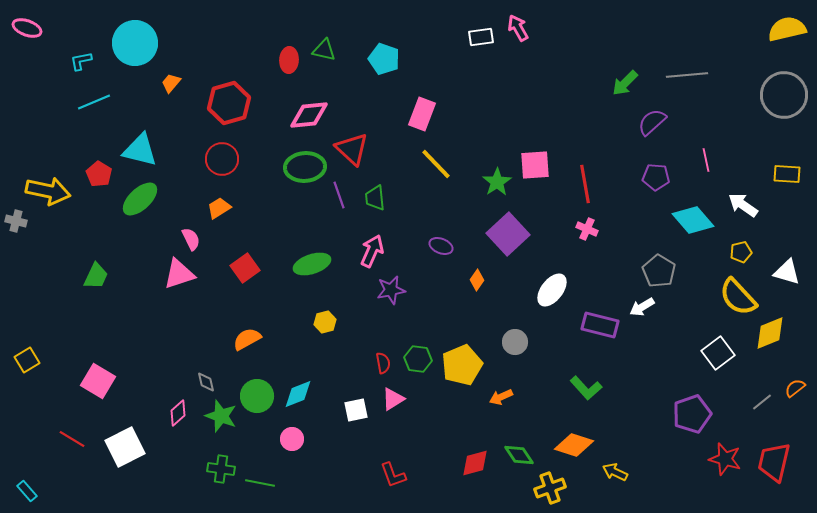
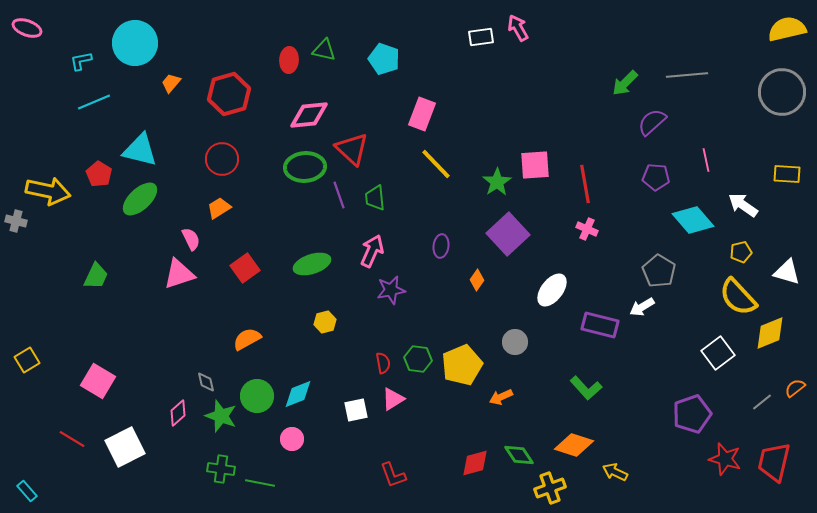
gray circle at (784, 95): moved 2 px left, 3 px up
red hexagon at (229, 103): moved 9 px up
purple ellipse at (441, 246): rotated 75 degrees clockwise
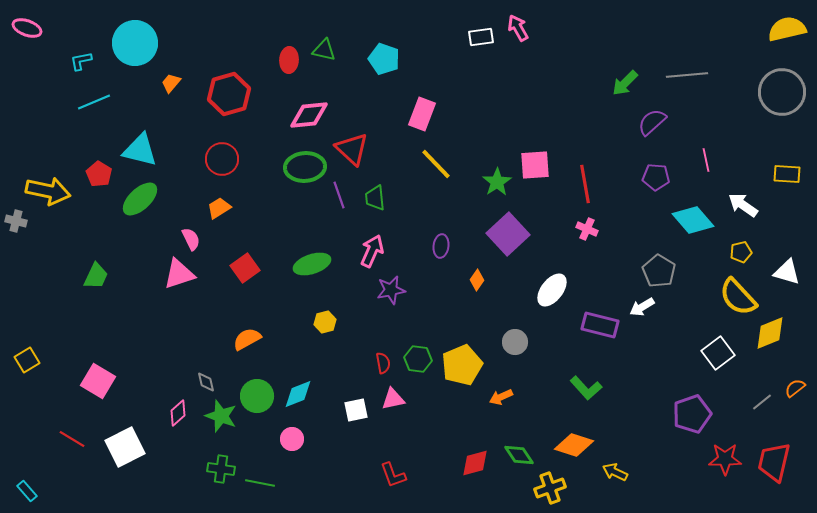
pink triangle at (393, 399): rotated 20 degrees clockwise
red star at (725, 459): rotated 16 degrees counterclockwise
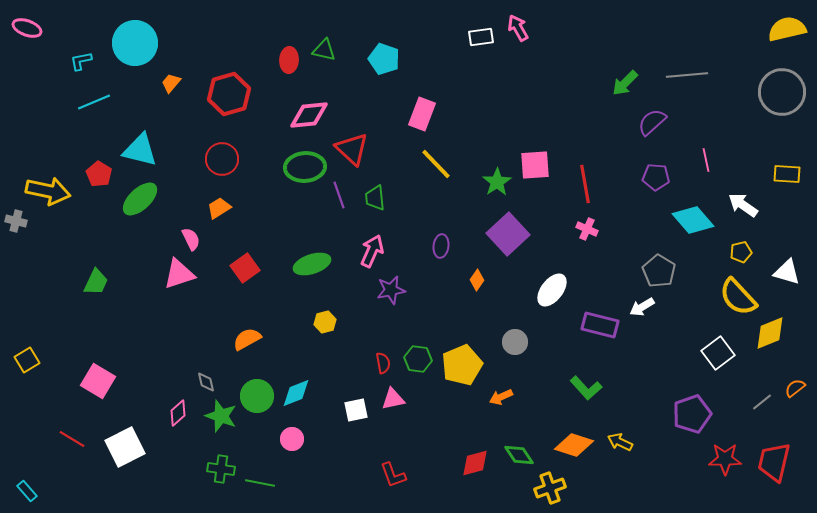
green trapezoid at (96, 276): moved 6 px down
cyan diamond at (298, 394): moved 2 px left, 1 px up
yellow arrow at (615, 472): moved 5 px right, 30 px up
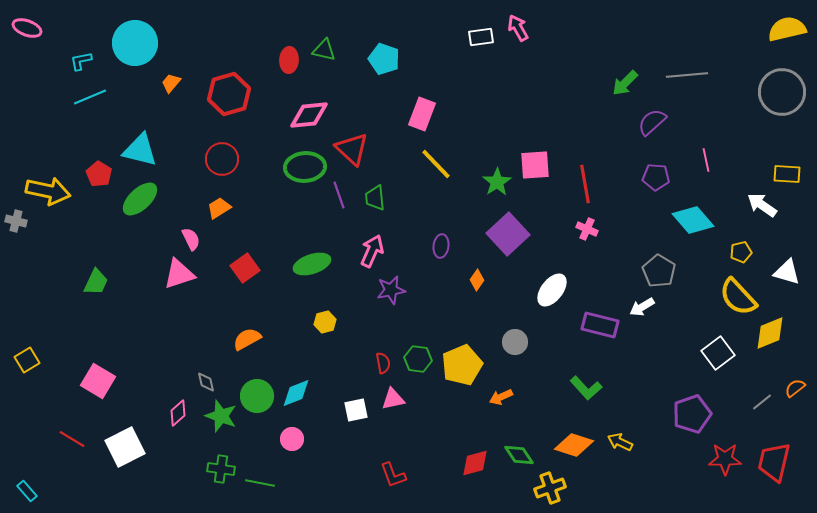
cyan line at (94, 102): moved 4 px left, 5 px up
white arrow at (743, 205): moved 19 px right
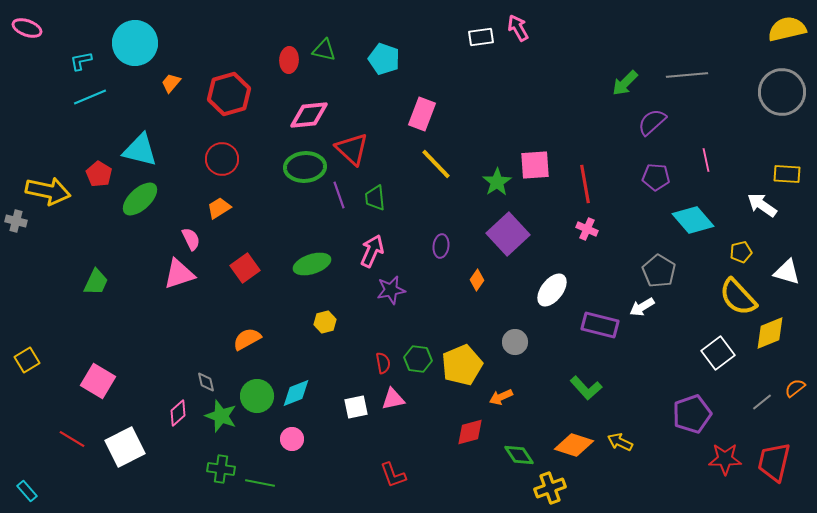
white square at (356, 410): moved 3 px up
red diamond at (475, 463): moved 5 px left, 31 px up
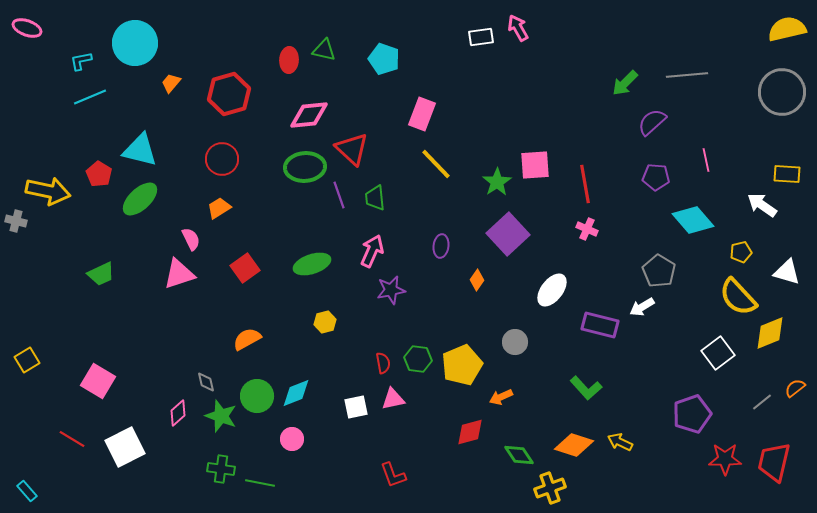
green trapezoid at (96, 282): moved 5 px right, 8 px up; rotated 40 degrees clockwise
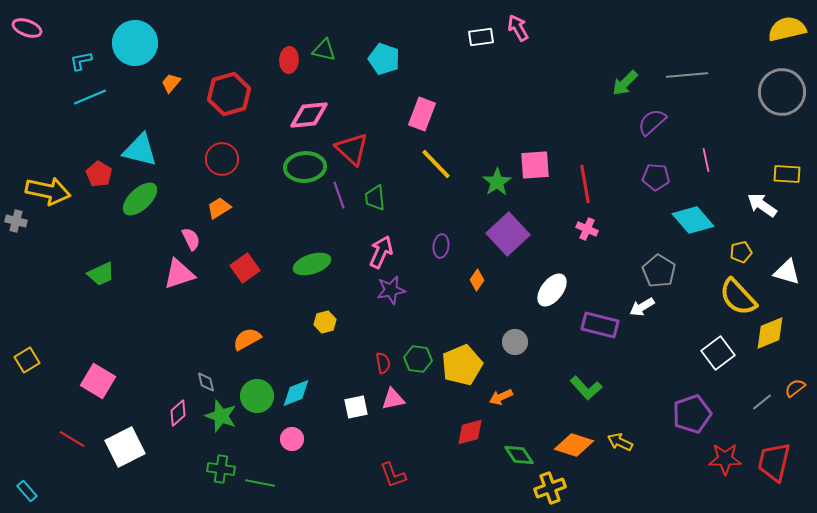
pink arrow at (372, 251): moved 9 px right, 1 px down
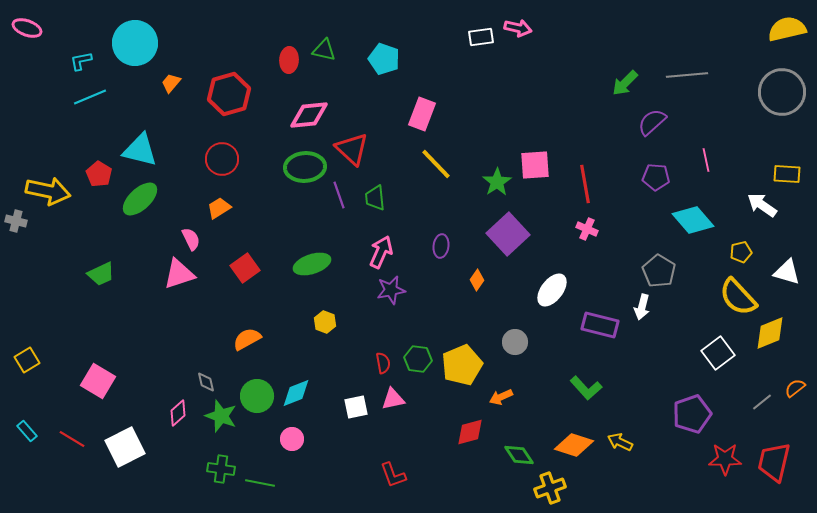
pink arrow at (518, 28): rotated 132 degrees clockwise
white arrow at (642, 307): rotated 45 degrees counterclockwise
yellow hexagon at (325, 322): rotated 25 degrees counterclockwise
cyan rectangle at (27, 491): moved 60 px up
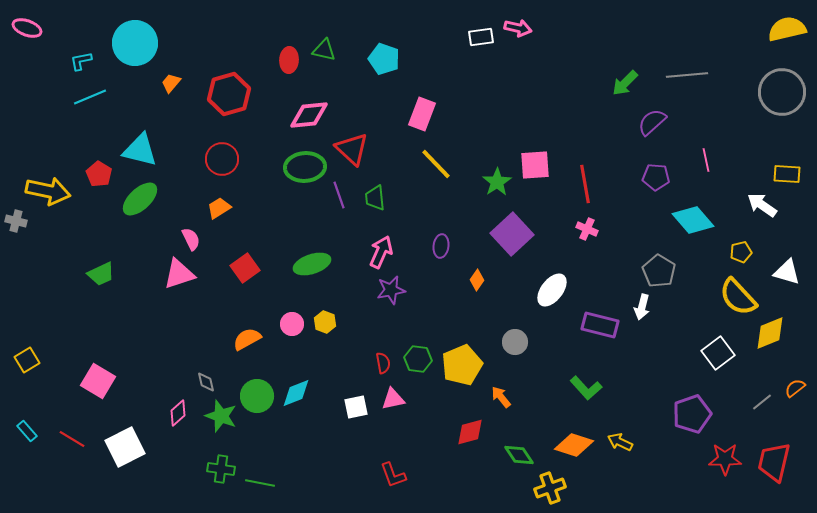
purple square at (508, 234): moved 4 px right
orange arrow at (501, 397): rotated 75 degrees clockwise
pink circle at (292, 439): moved 115 px up
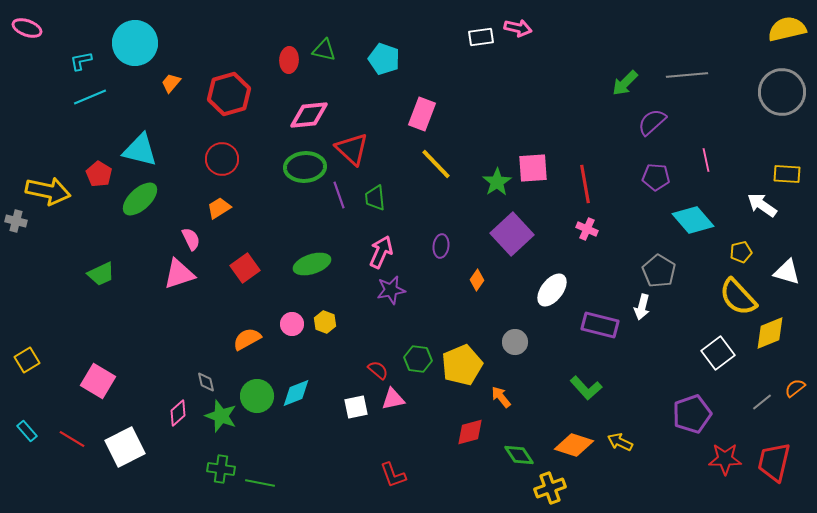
pink square at (535, 165): moved 2 px left, 3 px down
red semicircle at (383, 363): moved 5 px left, 7 px down; rotated 40 degrees counterclockwise
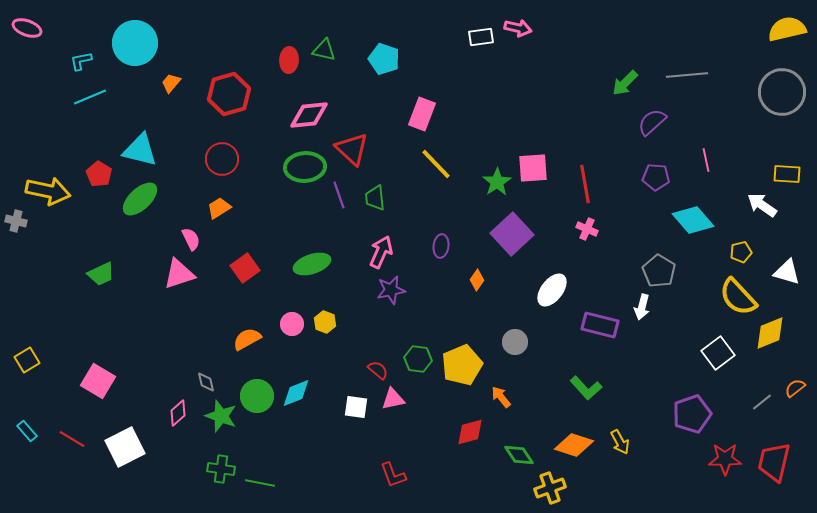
white square at (356, 407): rotated 20 degrees clockwise
yellow arrow at (620, 442): rotated 145 degrees counterclockwise
